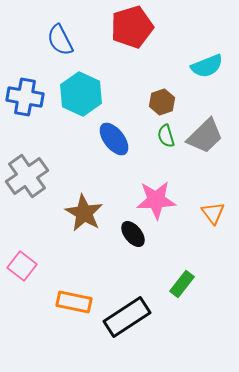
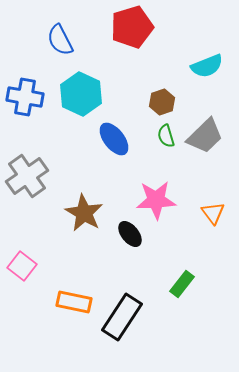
black ellipse: moved 3 px left
black rectangle: moved 5 px left; rotated 24 degrees counterclockwise
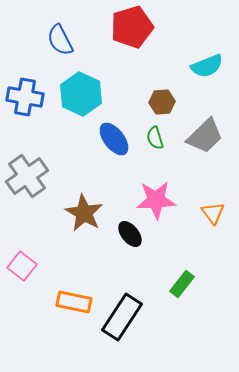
brown hexagon: rotated 15 degrees clockwise
green semicircle: moved 11 px left, 2 px down
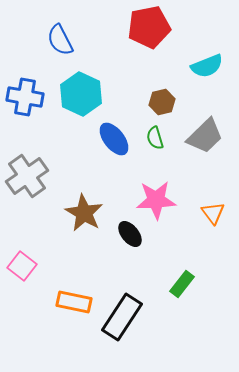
red pentagon: moved 17 px right; rotated 6 degrees clockwise
brown hexagon: rotated 10 degrees counterclockwise
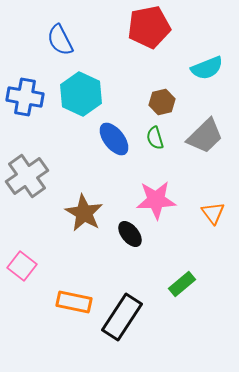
cyan semicircle: moved 2 px down
green rectangle: rotated 12 degrees clockwise
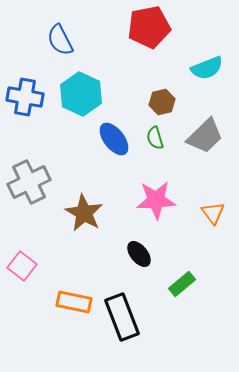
gray cross: moved 2 px right, 6 px down; rotated 9 degrees clockwise
black ellipse: moved 9 px right, 20 px down
black rectangle: rotated 54 degrees counterclockwise
